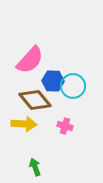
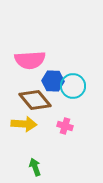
pink semicircle: rotated 44 degrees clockwise
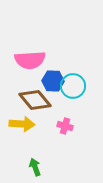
yellow arrow: moved 2 px left
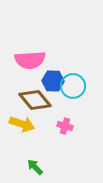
yellow arrow: rotated 15 degrees clockwise
green arrow: rotated 24 degrees counterclockwise
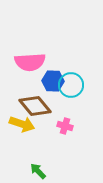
pink semicircle: moved 2 px down
cyan circle: moved 2 px left, 1 px up
brown diamond: moved 6 px down
green arrow: moved 3 px right, 4 px down
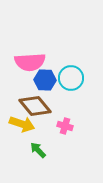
blue hexagon: moved 8 px left, 1 px up
cyan circle: moved 7 px up
green arrow: moved 21 px up
